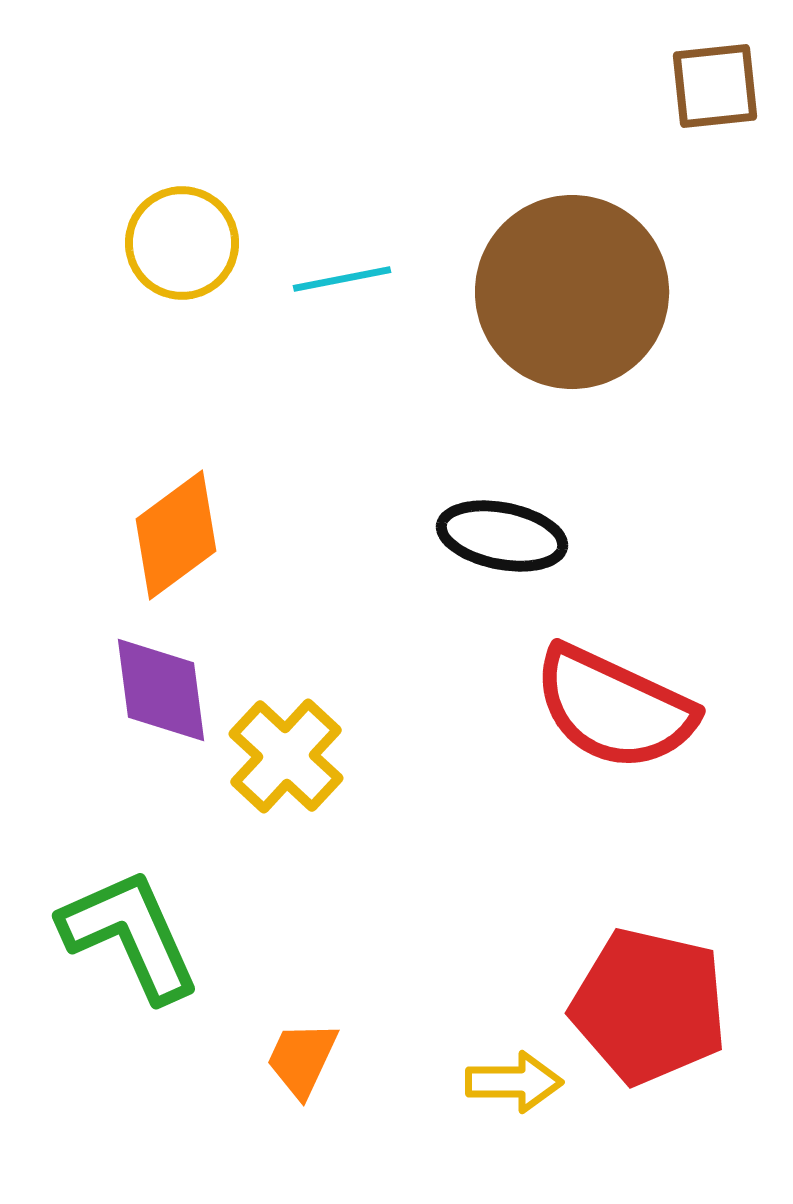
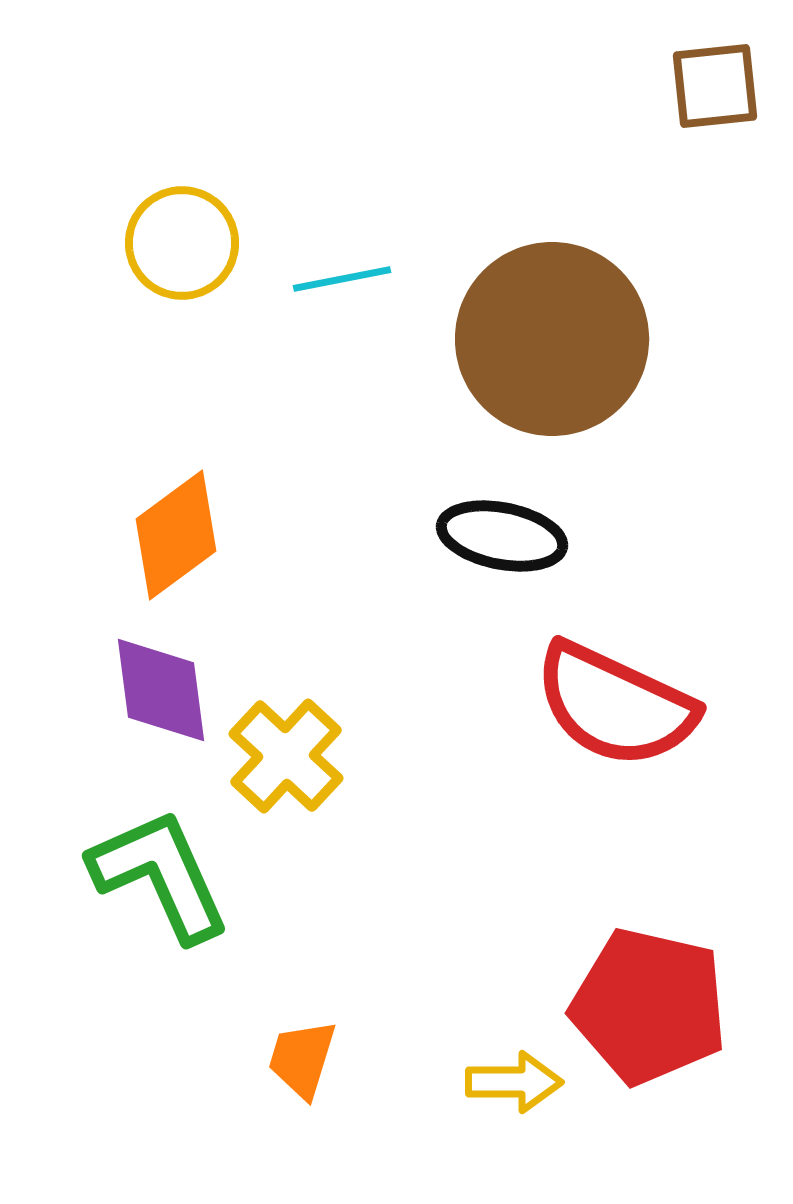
brown circle: moved 20 px left, 47 px down
red semicircle: moved 1 px right, 3 px up
green L-shape: moved 30 px right, 60 px up
orange trapezoid: rotated 8 degrees counterclockwise
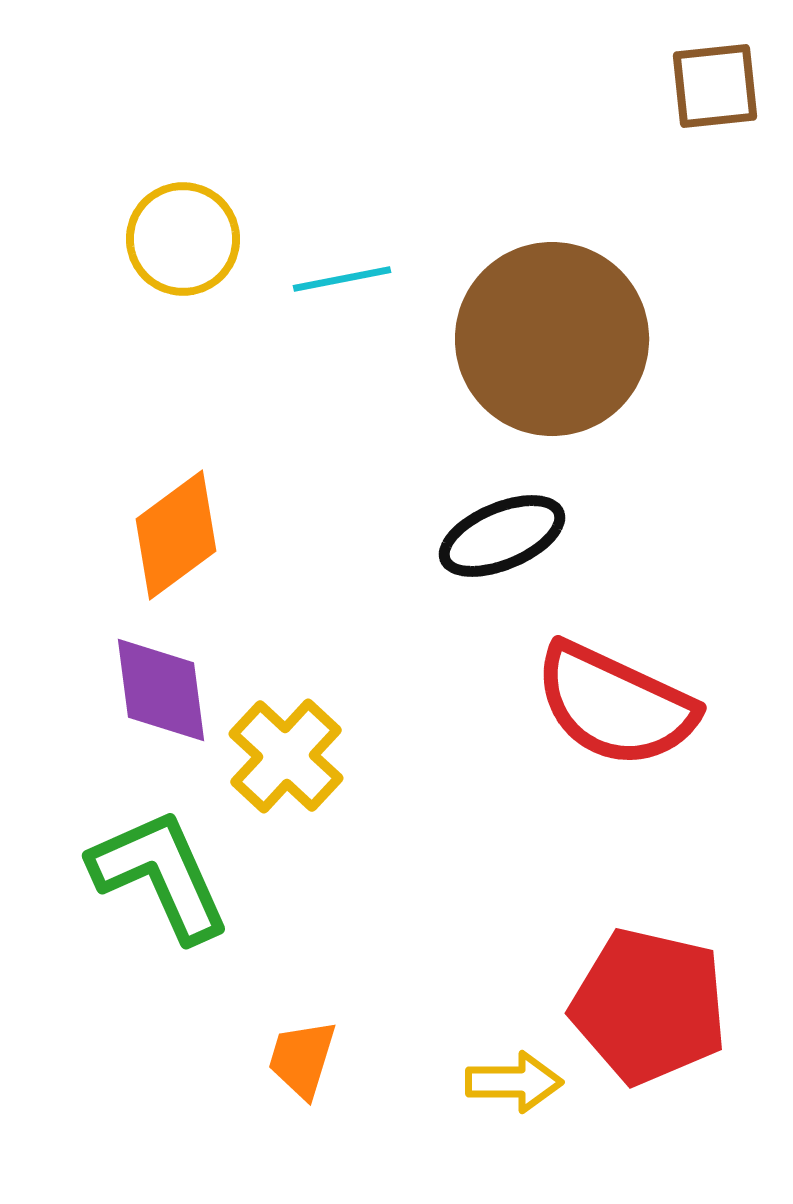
yellow circle: moved 1 px right, 4 px up
black ellipse: rotated 34 degrees counterclockwise
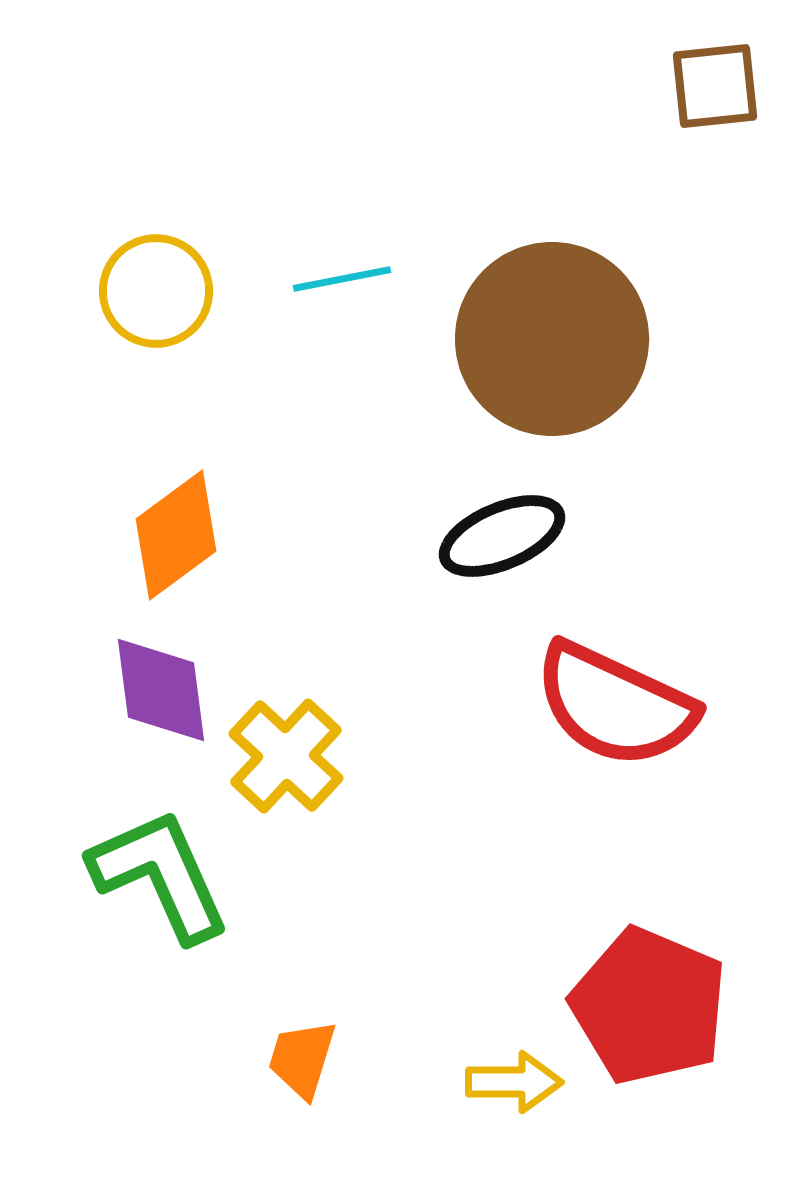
yellow circle: moved 27 px left, 52 px down
red pentagon: rotated 10 degrees clockwise
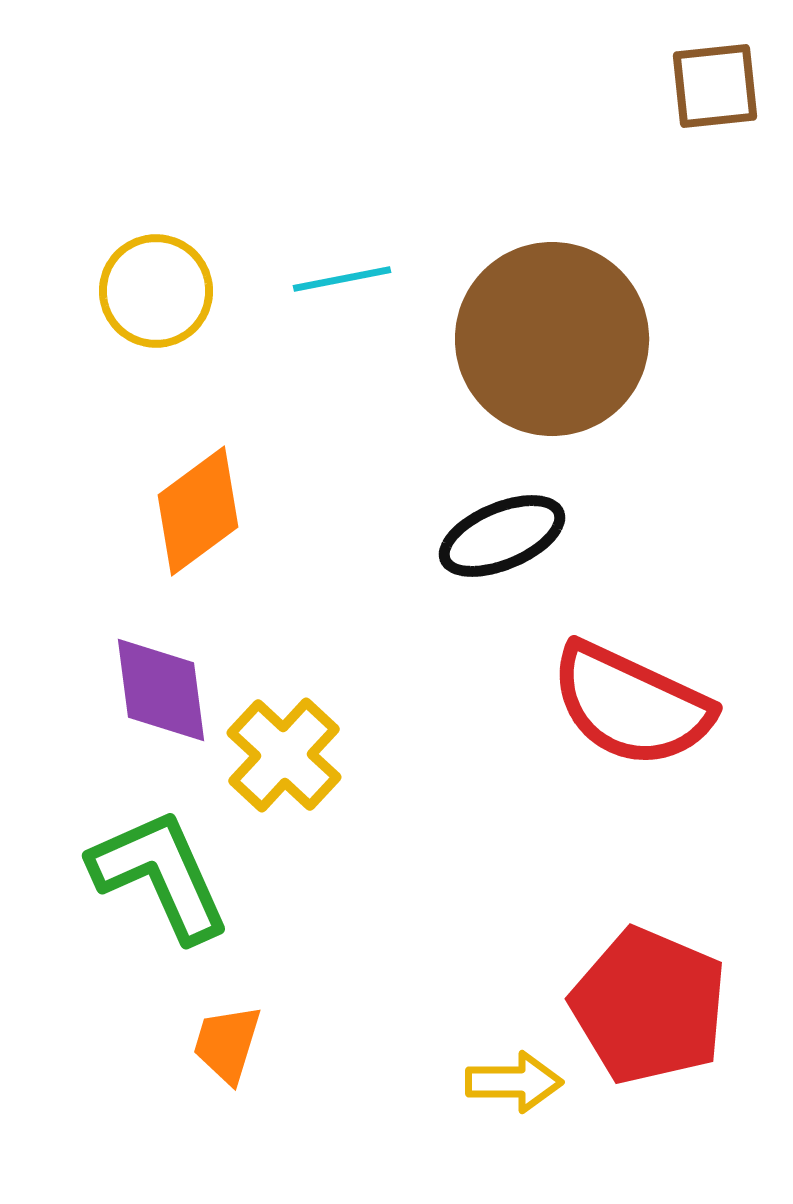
orange diamond: moved 22 px right, 24 px up
red semicircle: moved 16 px right
yellow cross: moved 2 px left, 1 px up
orange trapezoid: moved 75 px left, 15 px up
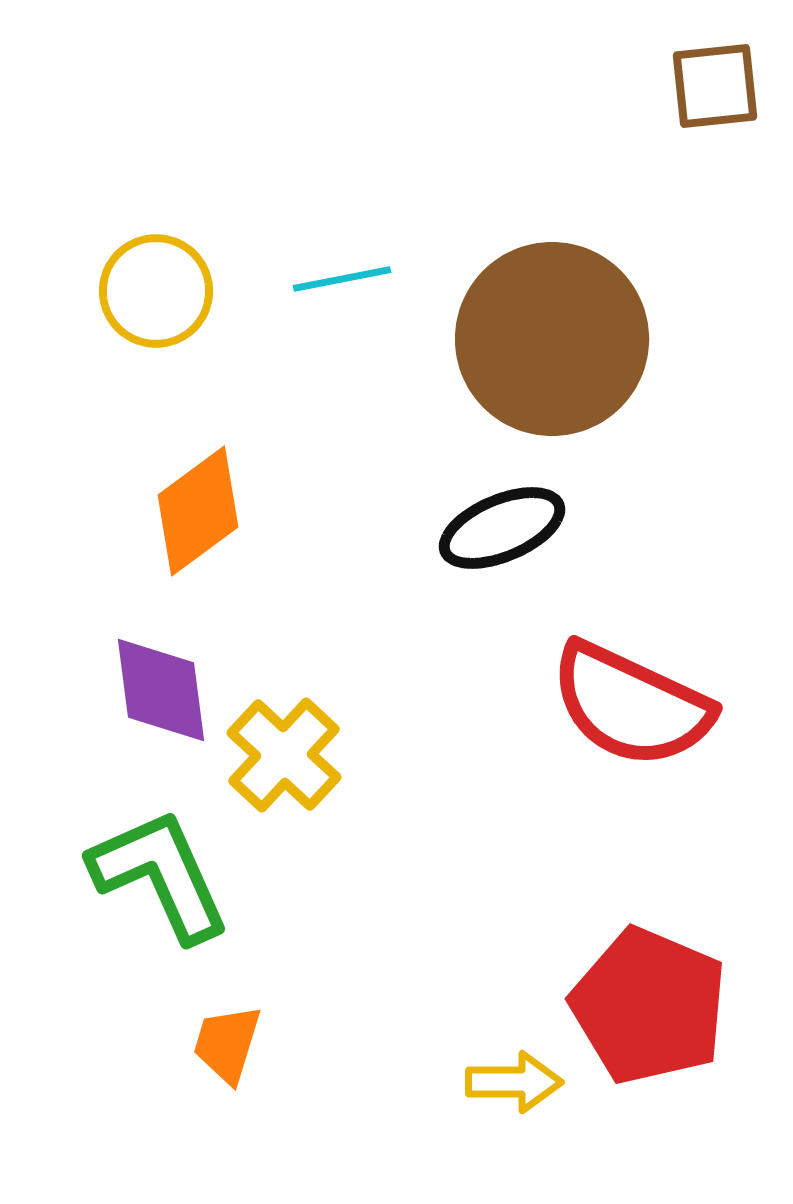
black ellipse: moved 8 px up
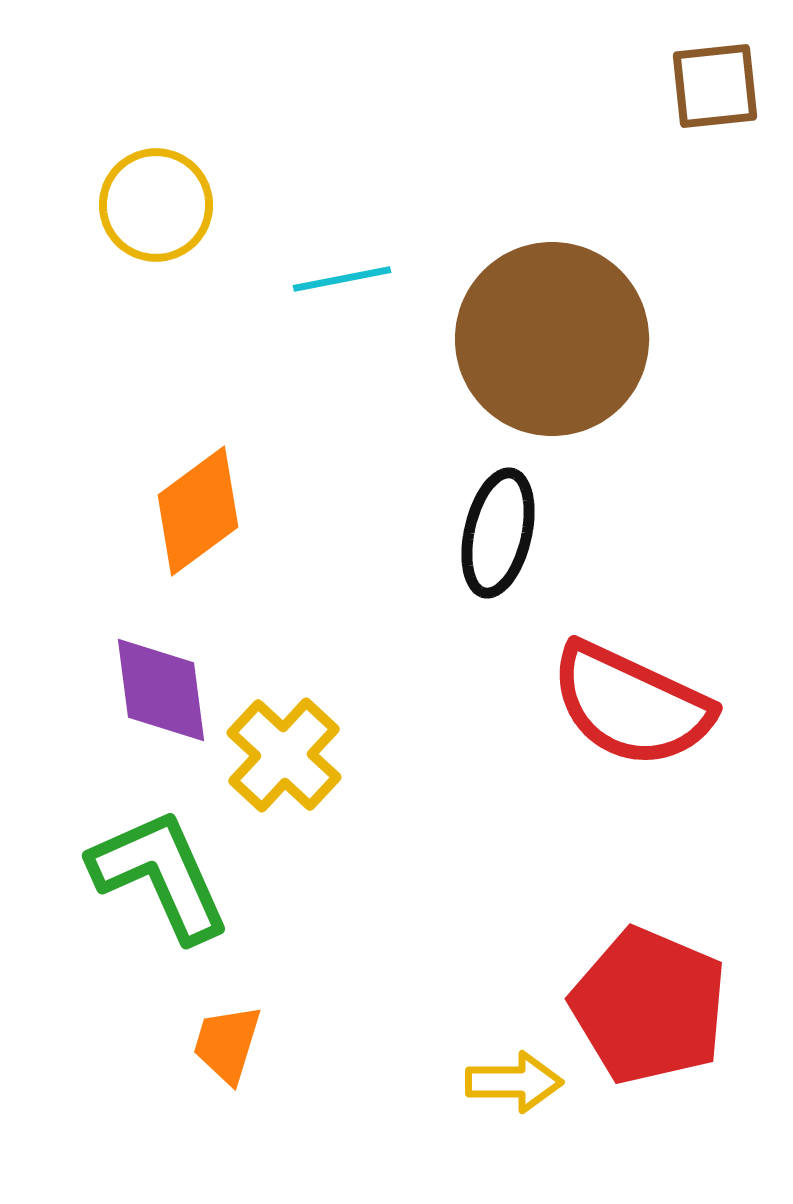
yellow circle: moved 86 px up
black ellipse: moved 4 px left, 5 px down; rotated 54 degrees counterclockwise
